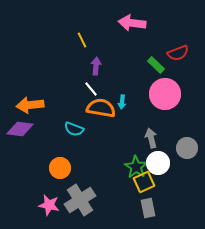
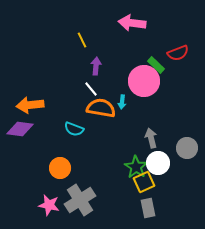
pink circle: moved 21 px left, 13 px up
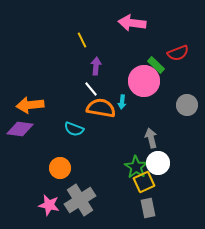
gray circle: moved 43 px up
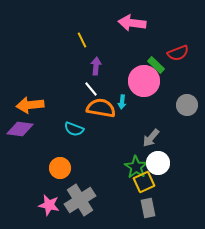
gray arrow: rotated 126 degrees counterclockwise
